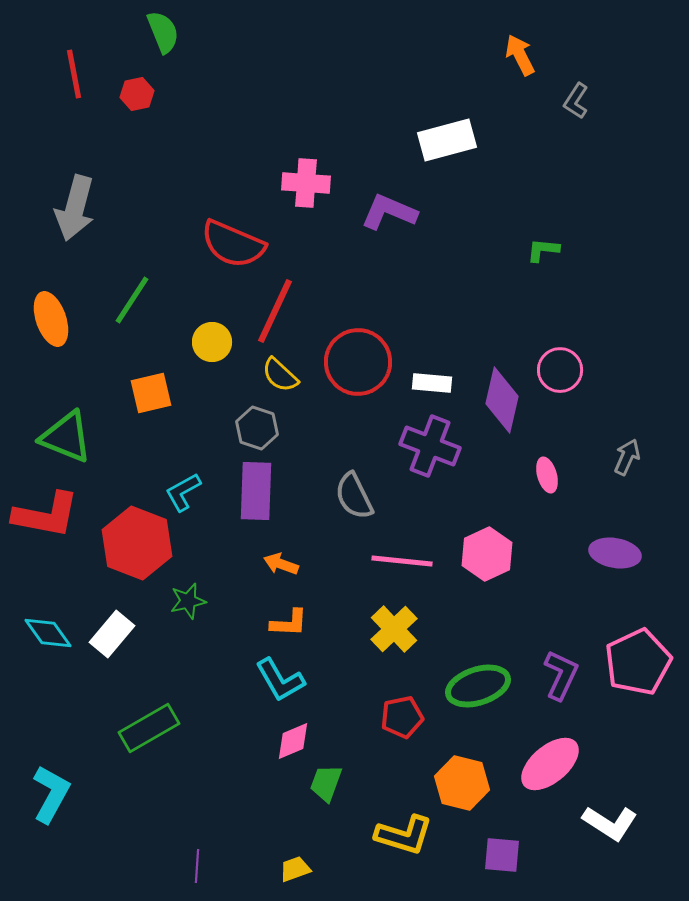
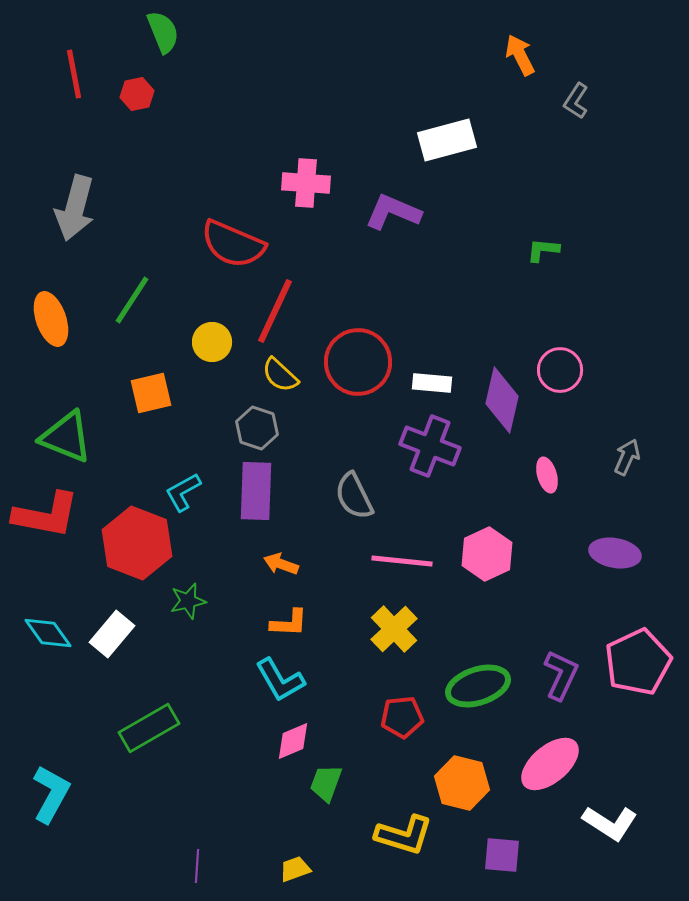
purple L-shape at (389, 212): moved 4 px right
red pentagon at (402, 717): rotated 6 degrees clockwise
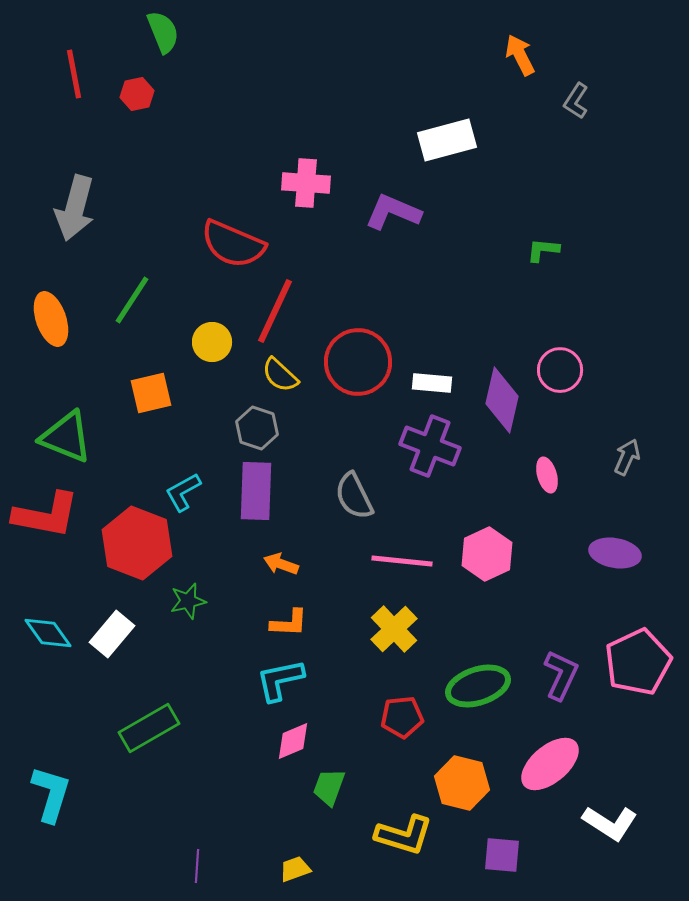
cyan L-shape at (280, 680): rotated 108 degrees clockwise
green trapezoid at (326, 783): moved 3 px right, 4 px down
cyan L-shape at (51, 794): rotated 12 degrees counterclockwise
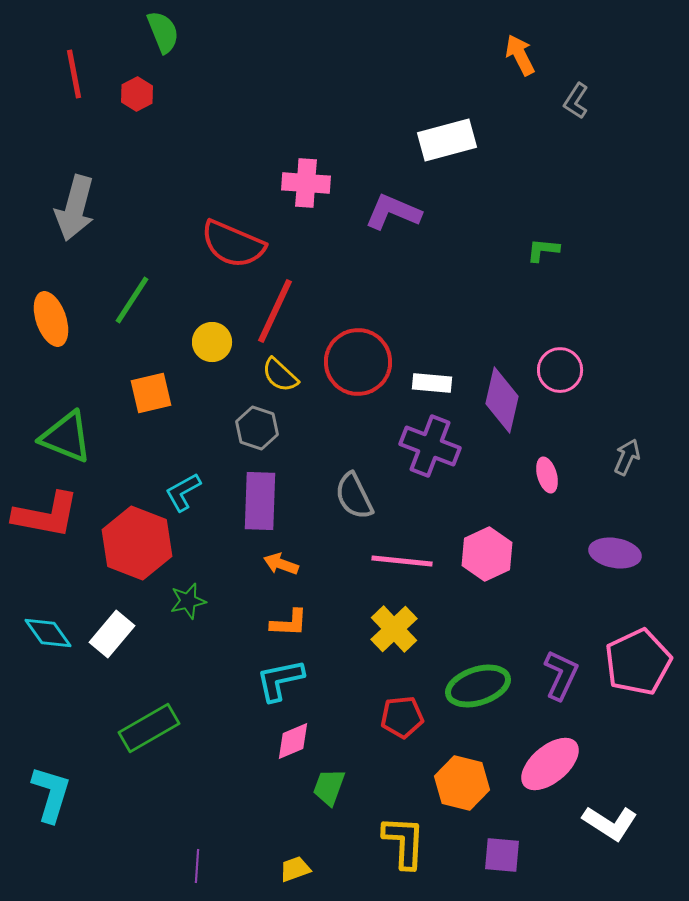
red hexagon at (137, 94): rotated 16 degrees counterclockwise
purple rectangle at (256, 491): moved 4 px right, 10 px down
yellow L-shape at (404, 835): moved 7 px down; rotated 104 degrees counterclockwise
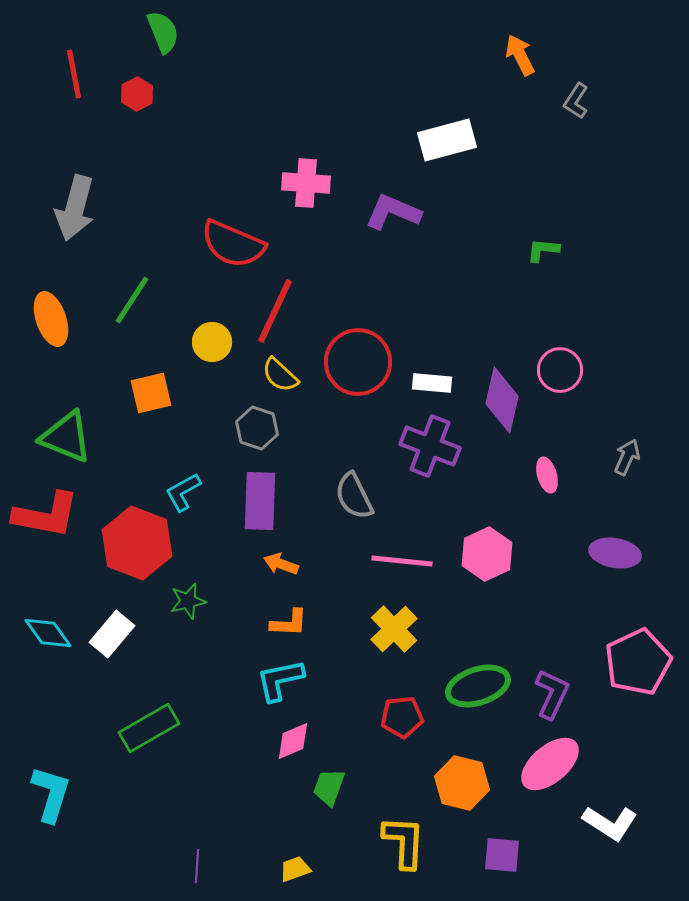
purple L-shape at (561, 675): moved 9 px left, 19 px down
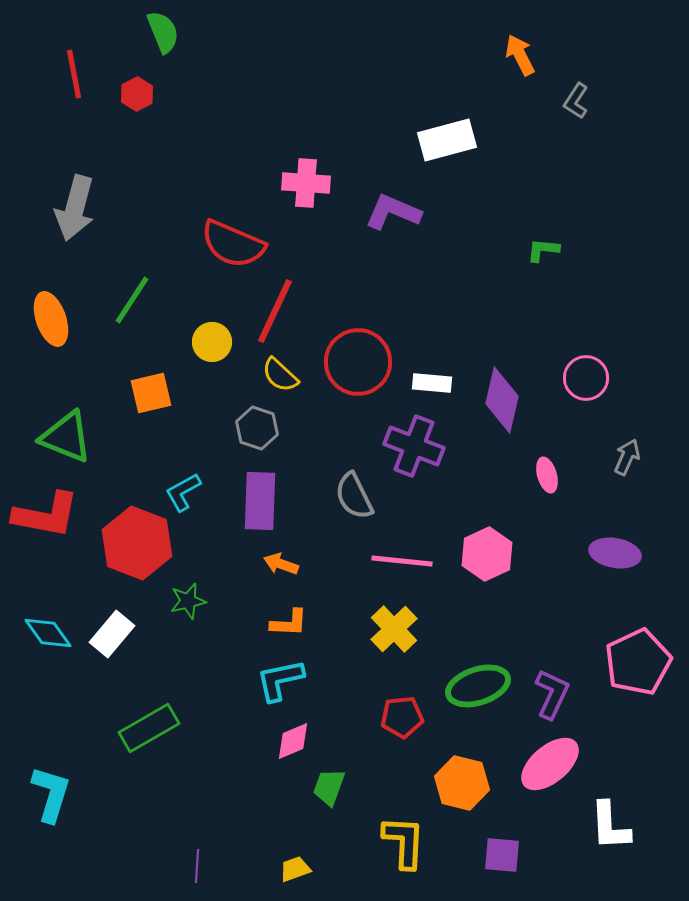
pink circle at (560, 370): moved 26 px right, 8 px down
purple cross at (430, 446): moved 16 px left
white L-shape at (610, 823): moved 3 px down; rotated 54 degrees clockwise
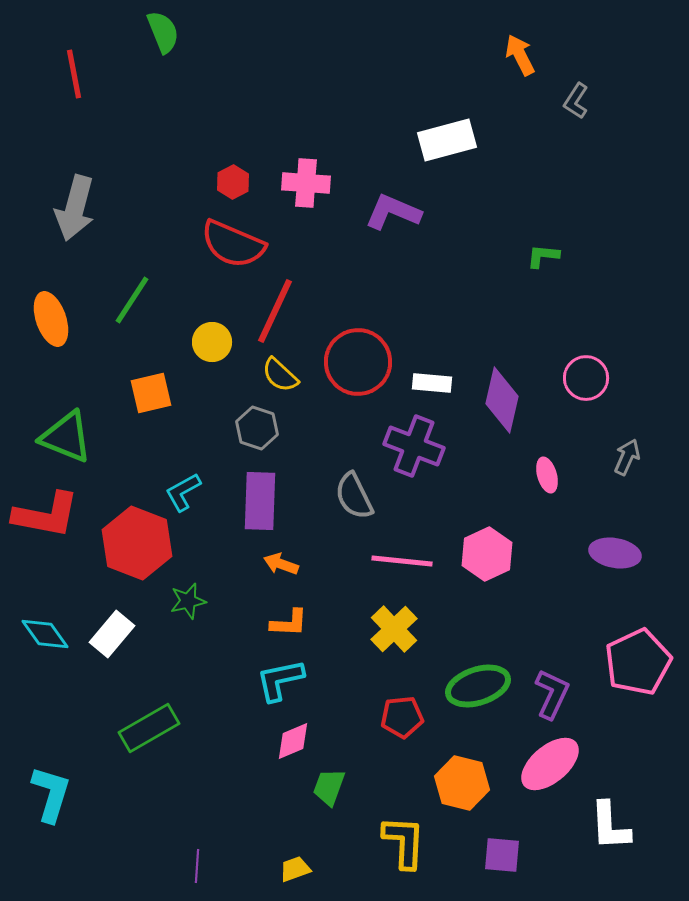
red hexagon at (137, 94): moved 96 px right, 88 px down
green L-shape at (543, 250): moved 6 px down
cyan diamond at (48, 633): moved 3 px left, 1 px down
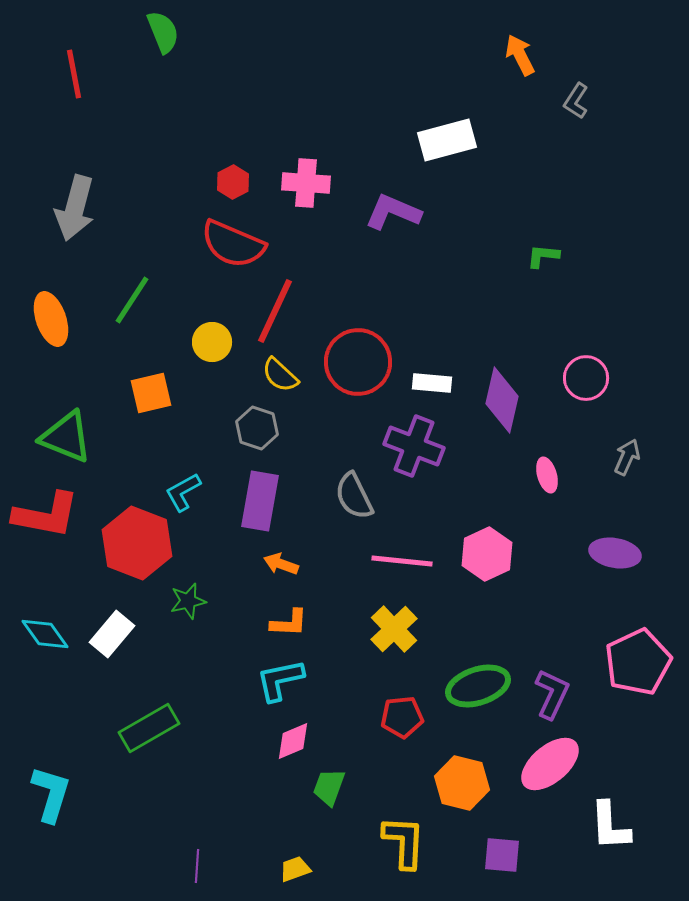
purple rectangle at (260, 501): rotated 8 degrees clockwise
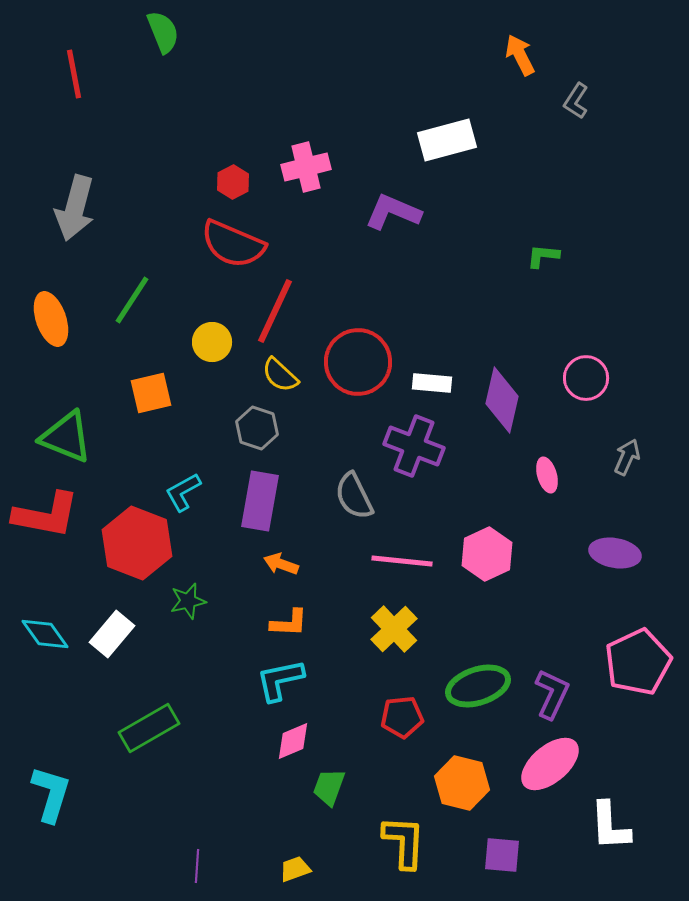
pink cross at (306, 183): moved 16 px up; rotated 18 degrees counterclockwise
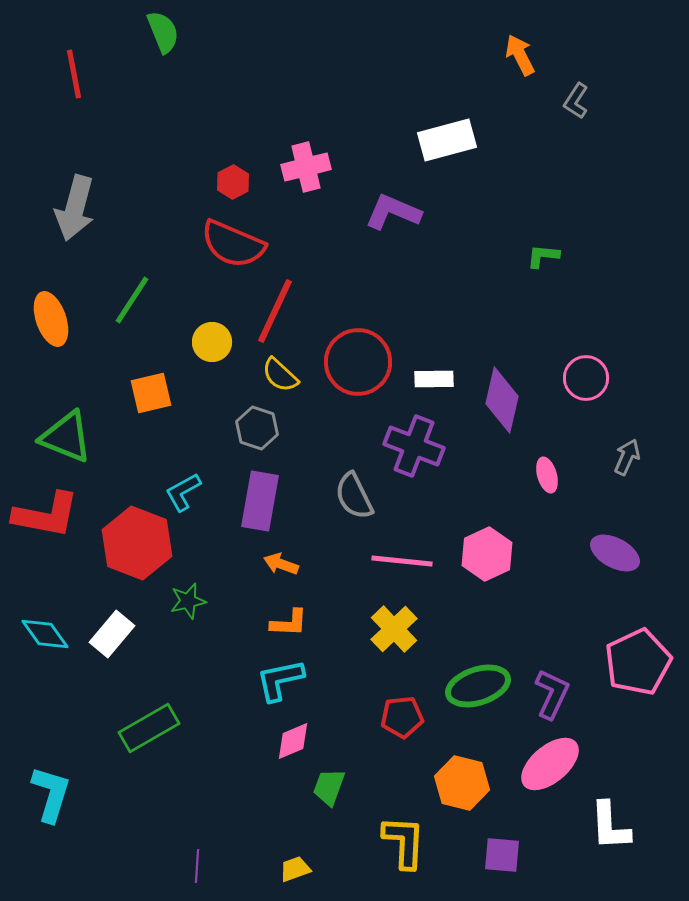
white rectangle at (432, 383): moved 2 px right, 4 px up; rotated 6 degrees counterclockwise
purple ellipse at (615, 553): rotated 18 degrees clockwise
